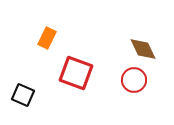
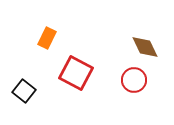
brown diamond: moved 2 px right, 2 px up
red square: rotated 8 degrees clockwise
black square: moved 1 px right, 4 px up; rotated 15 degrees clockwise
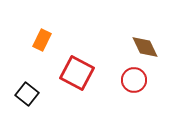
orange rectangle: moved 5 px left, 2 px down
red square: moved 1 px right
black square: moved 3 px right, 3 px down
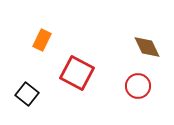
brown diamond: moved 2 px right
red circle: moved 4 px right, 6 px down
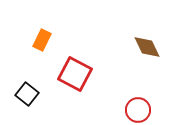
red square: moved 2 px left, 1 px down
red circle: moved 24 px down
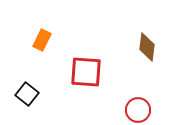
brown diamond: rotated 32 degrees clockwise
red square: moved 11 px right, 2 px up; rotated 24 degrees counterclockwise
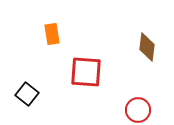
orange rectangle: moved 10 px right, 6 px up; rotated 35 degrees counterclockwise
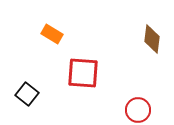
orange rectangle: rotated 50 degrees counterclockwise
brown diamond: moved 5 px right, 8 px up
red square: moved 3 px left, 1 px down
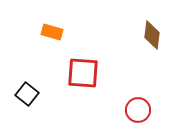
orange rectangle: moved 2 px up; rotated 15 degrees counterclockwise
brown diamond: moved 4 px up
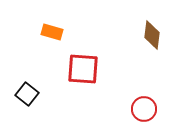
red square: moved 4 px up
red circle: moved 6 px right, 1 px up
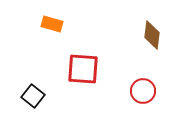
orange rectangle: moved 8 px up
black square: moved 6 px right, 2 px down
red circle: moved 1 px left, 18 px up
